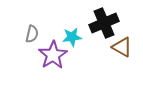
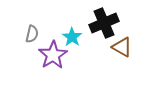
cyan star: rotated 30 degrees counterclockwise
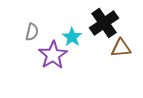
black cross: rotated 12 degrees counterclockwise
gray semicircle: moved 2 px up
brown triangle: moved 1 px left, 1 px down; rotated 35 degrees counterclockwise
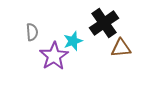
gray semicircle: rotated 18 degrees counterclockwise
cyan star: moved 1 px right, 4 px down; rotated 18 degrees clockwise
purple star: moved 1 px right, 1 px down
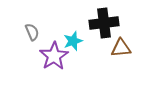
black cross: rotated 28 degrees clockwise
gray semicircle: rotated 18 degrees counterclockwise
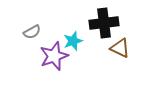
gray semicircle: rotated 84 degrees clockwise
brown triangle: moved 1 px left; rotated 30 degrees clockwise
purple star: rotated 12 degrees clockwise
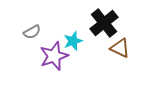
black cross: rotated 32 degrees counterclockwise
